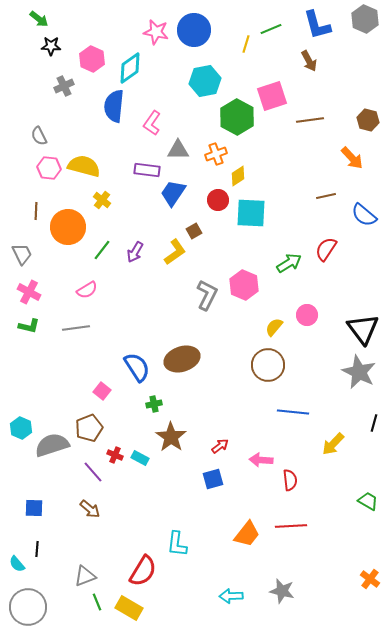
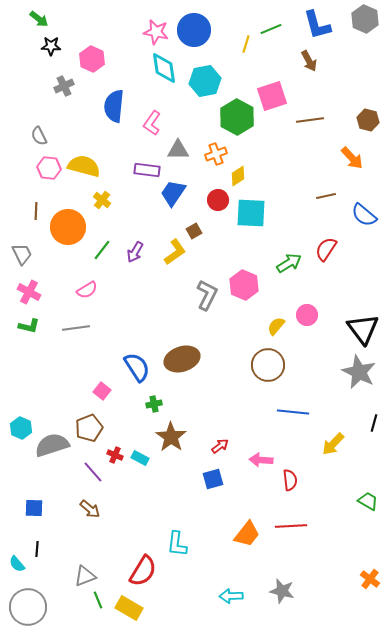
cyan diamond at (130, 68): moved 34 px right; rotated 64 degrees counterclockwise
yellow semicircle at (274, 327): moved 2 px right, 1 px up
green line at (97, 602): moved 1 px right, 2 px up
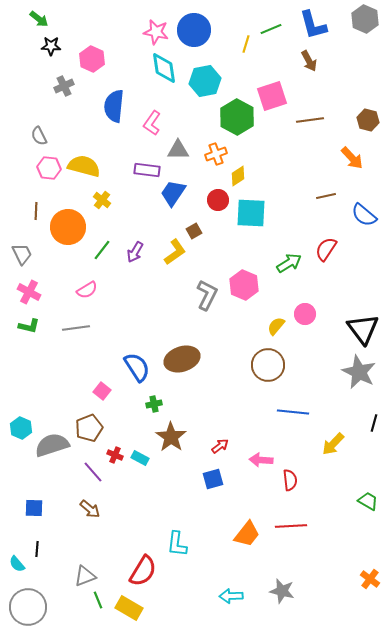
blue L-shape at (317, 25): moved 4 px left
pink circle at (307, 315): moved 2 px left, 1 px up
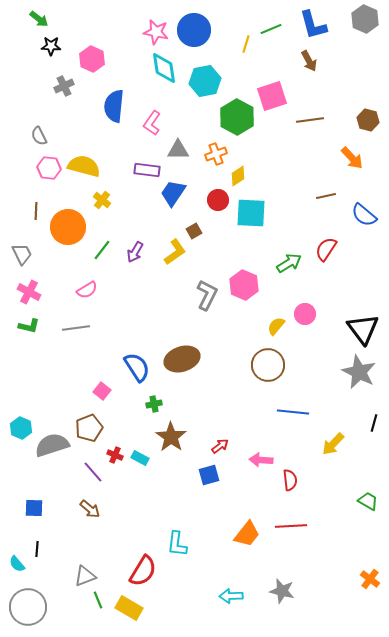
blue square at (213, 479): moved 4 px left, 4 px up
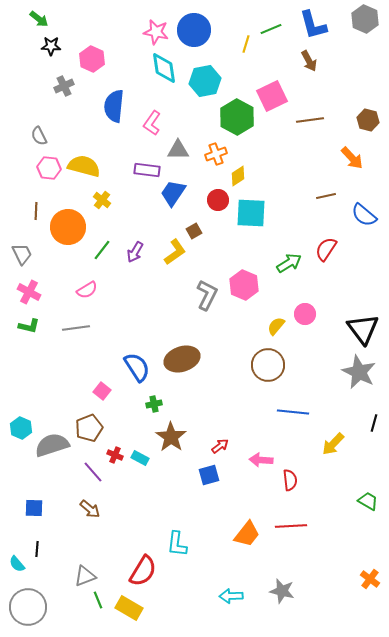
pink square at (272, 96): rotated 8 degrees counterclockwise
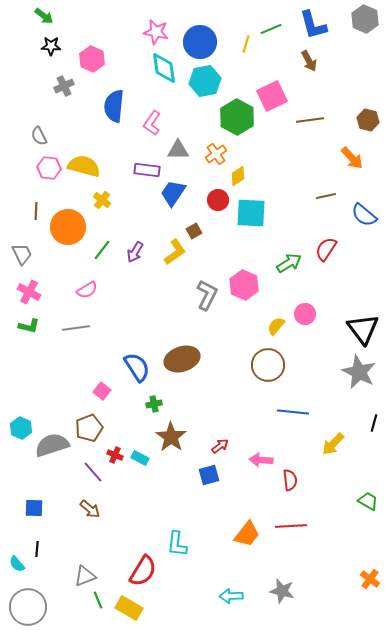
green arrow at (39, 19): moved 5 px right, 3 px up
blue circle at (194, 30): moved 6 px right, 12 px down
orange cross at (216, 154): rotated 15 degrees counterclockwise
